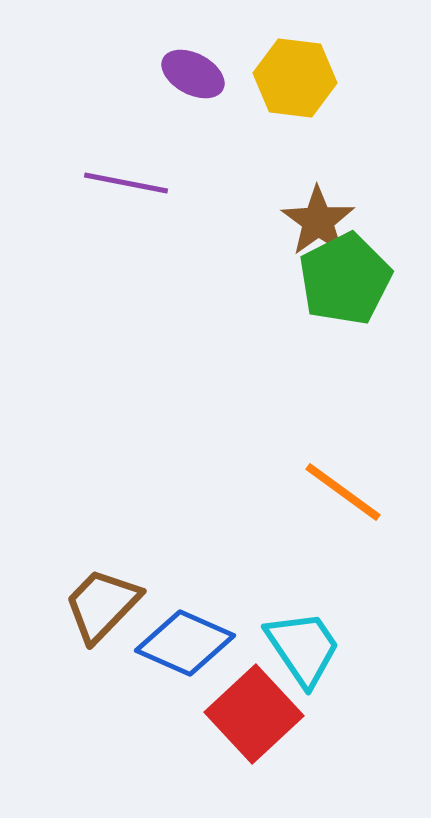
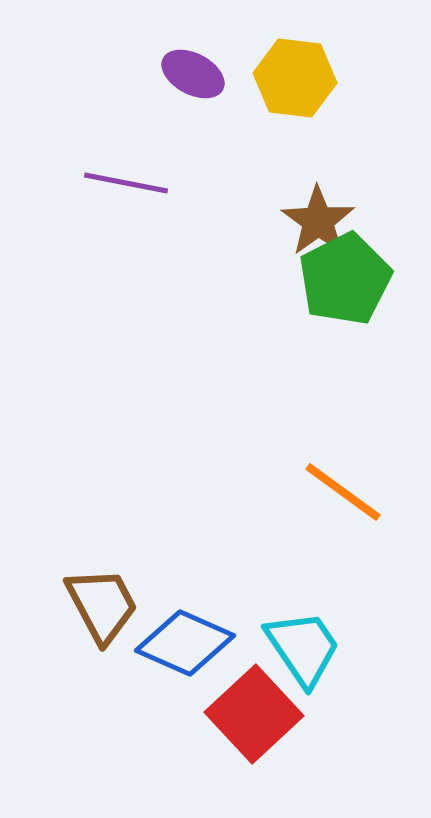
brown trapezoid: rotated 108 degrees clockwise
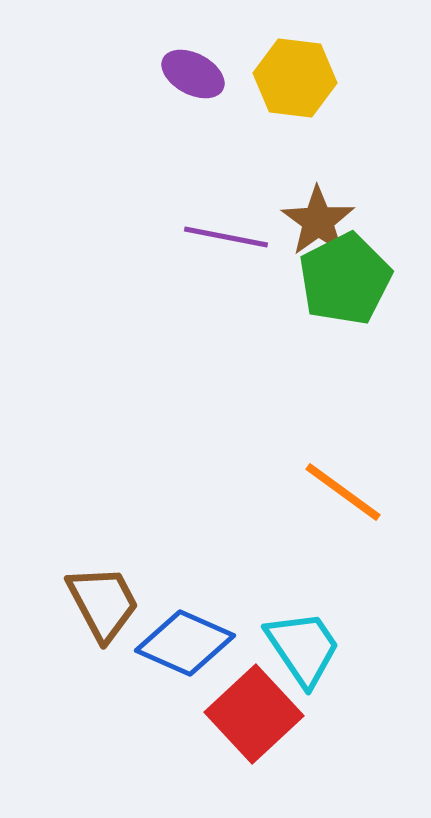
purple line: moved 100 px right, 54 px down
brown trapezoid: moved 1 px right, 2 px up
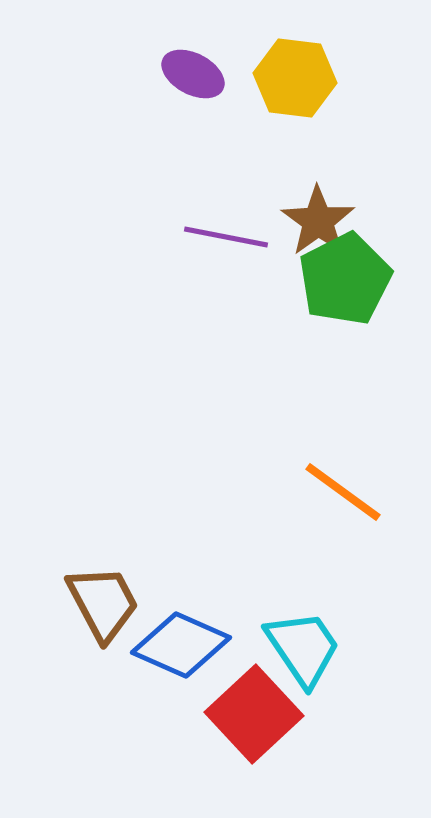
blue diamond: moved 4 px left, 2 px down
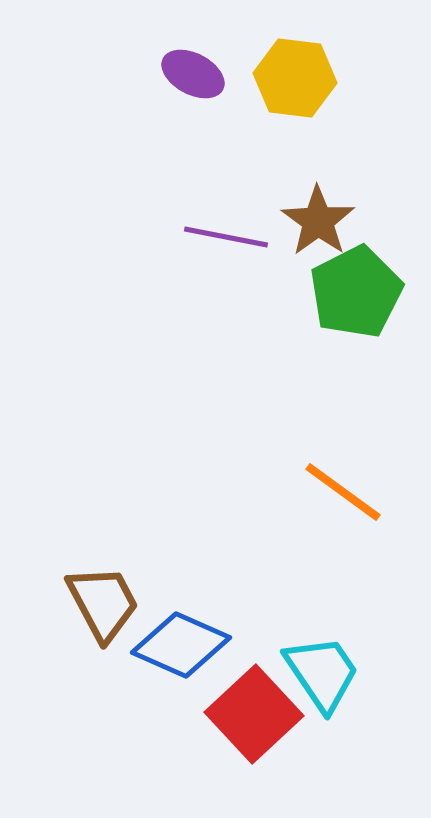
green pentagon: moved 11 px right, 13 px down
cyan trapezoid: moved 19 px right, 25 px down
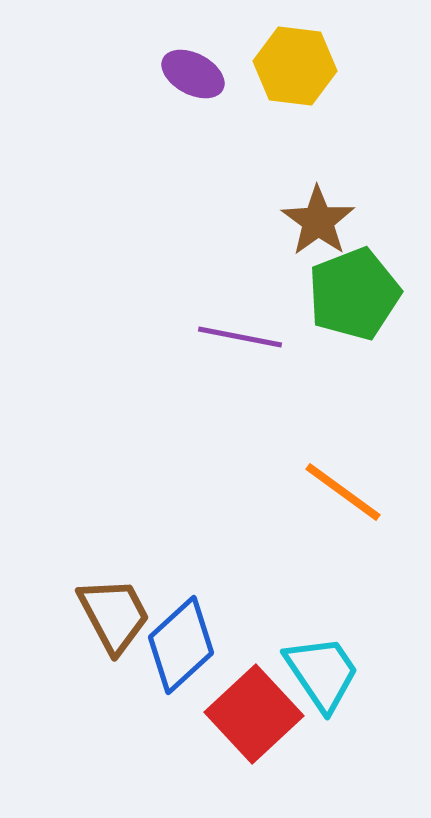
yellow hexagon: moved 12 px up
purple line: moved 14 px right, 100 px down
green pentagon: moved 2 px left, 2 px down; rotated 6 degrees clockwise
brown trapezoid: moved 11 px right, 12 px down
blue diamond: rotated 66 degrees counterclockwise
